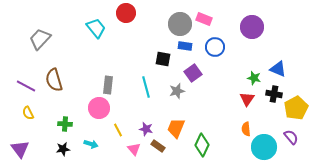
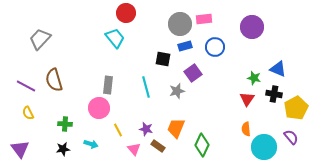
pink rectangle: rotated 28 degrees counterclockwise
cyan trapezoid: moved 19 px right, 10 px down
blue rectangle: rotated 24 degrees counterclockwise
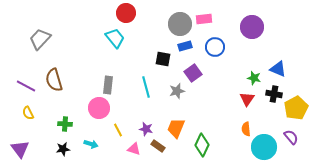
pink triangle: rotated 32 degrees counterclockwise
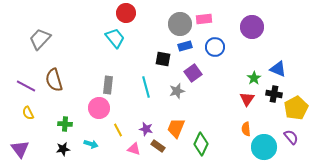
green star: rotated 24 degrees clockwise
green diamond: moved 1 px left, 1 px up
